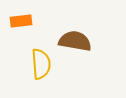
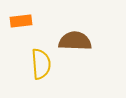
brown semicircle: rotated 8 degrees counterclockwise
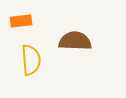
yellow semicircle: moved 10 px left, 4 px up
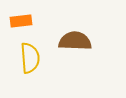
yellow semicircle: moved 1 px left, 2 px up
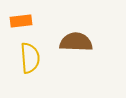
brown semicircle: moved 1 px right, 1 px down
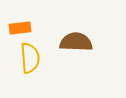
orange rectangle: moved 1 px left, 7 px down
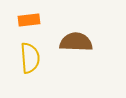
orange rectangle: moved 9 px right, 8 px up
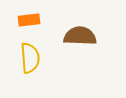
brown semicircle: moved 4 px right, 6 px up
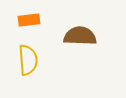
yellow semicircle: moved 2 px left, 2 px down
